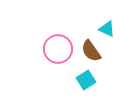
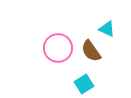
pink circle: moved 1 px up
cyan square: moved 2 px left, 4 px down
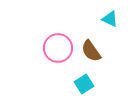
cyan triangle: moved 3 px right, 10 px up
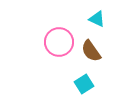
cyan triangle: moved 13 px left
pink circle: moved 1 px right, 6 px up
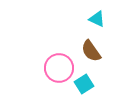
pink circle: moved 26 px down
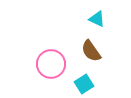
pink circle: moved 8 px left, 4 px up
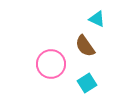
brown semicircle: moved 6 px left, 5 px up
cyan square: moved 3 px right, 1 px up
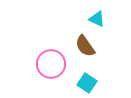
cyan square: rotated 24 degrees counterclockwise
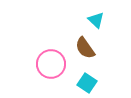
cyan triangle: moved 1 px left, 1 px down; rotated 18 degrees clockwise
brown semicircle: moved 2 px down
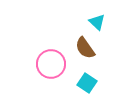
cyan triangle: moved 1 px right, 2 px down
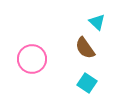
pink circle: moved 19 px left, 5 px up
